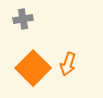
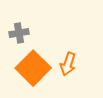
gray cross: moved 4 px left, 14 px down
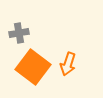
orange square: moved 1 px up; rotated 8 degrees counterclockwise
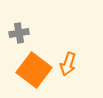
orange square: moved 1 px right, 3 px down
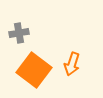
orange arrow: moved 4 px right
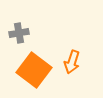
orange arrow: moved 2 px up
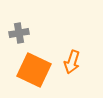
orange square: rotated 12 degrees counterclockwise
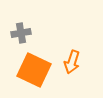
gray cross: moved 2 px right
